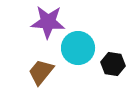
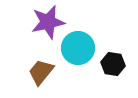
purple star: rotated 16 degrees counterclockwise
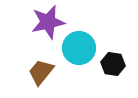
cyan circle: moved 1 px right
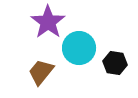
purple star: rotated 24 degrees counterclockwise
black hexagon: moved 2 px right, 1 px up
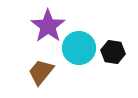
purple star: moved 4 px down
black hexagon: moved 2 px left, 11 px up
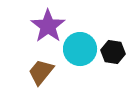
cyan circle: moved 1 px right, 1 px down
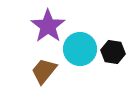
brown trapezoid: moved 3 px right, 1 px up
